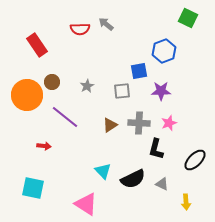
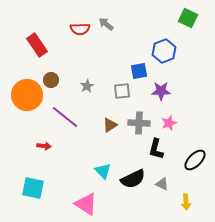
brown circle: moved 1 px left, 2 px up
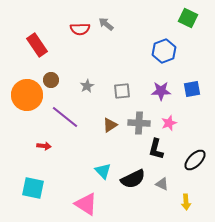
blue square: moved 53 px right, 18 px down
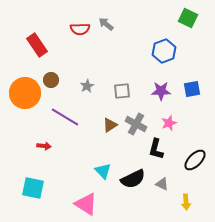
orange circle: moved 2 px left, 2 px up
purple line: rotated 8 degrees counterclockwise
gray cross: moved 3 px left, 1 px down; rotated 25 degrees clockwise
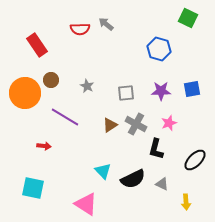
blue hexagon: moved 5 px left, 2 px up; rotated 25 degrees counterclockwise
gray star: rotated 16 degrees counterclockwise
gray square: moved 4 px right, 2 px down
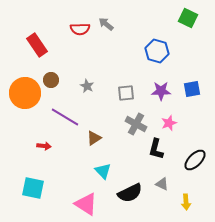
blue hexagon: moved 2 px left, 2 px down
brown triangle: moved 16 px left, 13 px down
black semicircle: moved 3 px left, 14 px down
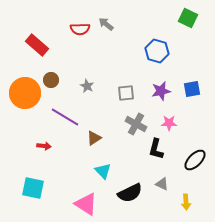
red rectangle: rotated 15 degrees counterclockwise
purple star: rotated 12 degrees counterclockwise
pink star: rotated 21 degrees clockwise
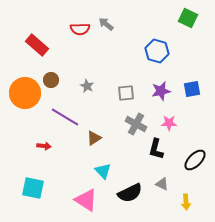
pink triangle: moved 4 px up
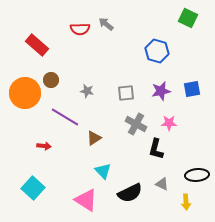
gray star: moved 5 px down; rotated 16 degrees counterclockwise
black ellipse: moved 2 px right, 15 px down; rotated 40 degrees clockwise
cyan square: rotated 30 degrees clockwise
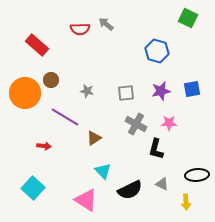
black semicircle: moved 3 px up
